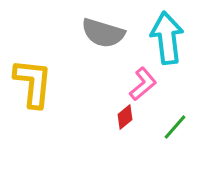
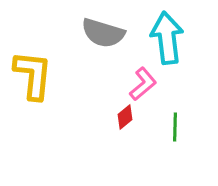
yellow L-shape: moved 8 px up
green line: rotated 40 degrees counterclockwise
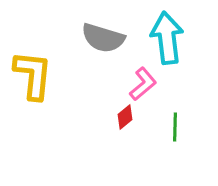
gray semicircle: moved 5 px down
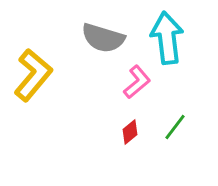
yellow L-shape: rotated 34 degrees clockwise
pink L-shape: moved 6 px left, 2 px up
red diamond: moved 5 px right, 15 px down
green line: rotated 36 degrees clockwise
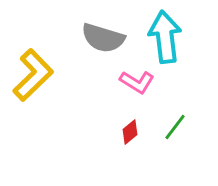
cyan arrow: moved 2 px left, 1 px up
yellow L-shape: rotated 6 degrees clockwise
pink L-shape: rotated 72 degrees clockwise
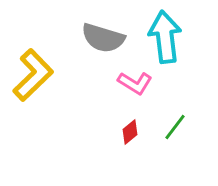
pink L-shape: moved 2 px left, 1 px down
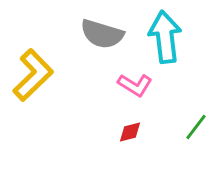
gray semicircle: moved 1 px left, 4 px up
pink L-shape: moved 2 px down
green line: moved 21 px right
red diamond: rotated 25 degrees clockwise
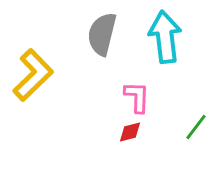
gray semicircle: rotated 87 degrees clockwise
pink L-shape: moved 2 px right, 12 px down; rotated 120 degrees counterclockwise
